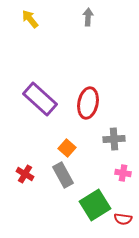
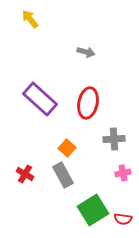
gray arrow: moved 2 px left, 35 px down; rotated 102 degrees clockwise
pink cross: rotated 21 degrees counterclockwise
green square: moved 2 px left, 5 px down
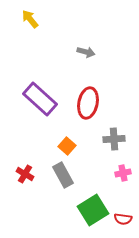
orange square: moved 2 px up
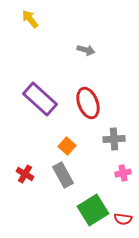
gray arrow: moved 2 px up
red ellipse: rotated 32 degrees counterclockwise
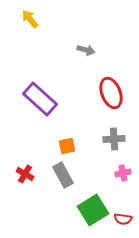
red ellipse: moved 23 px right, 10 px up
orange square: rotated 36 degrees clockwise
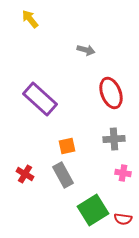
pink cross: rotated 21 degrees clockwise
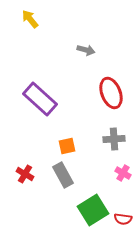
pink cross: rotated 21 degrees clockwise
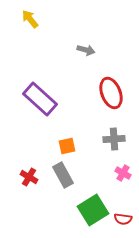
red cross: moved 4 px right, 3 px down
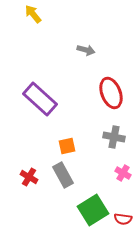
yellow arrow: moved 3 px right, 5 px up
gray cross: moved 2 px up; rotated 15 degrees clockwise
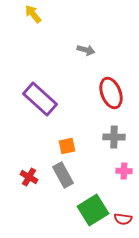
gray cross: rotated 10 degrees counterclockwise
pink cross: moved 1 px right, 2 px up; rotated 28 degrees counterclockwise
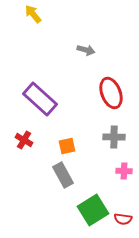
red cross: moved 5 px left, 37 px up
